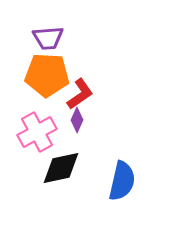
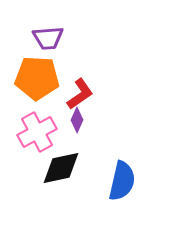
orange pentagon: moved 10 px left, 3 px down
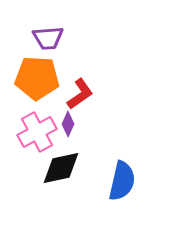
purple diamond: moved 9 px left, 4 px down
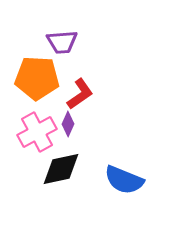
purple trapezoid: moved 14 px right, 4 px down
black diamond: moved 1 px down
blue semicircle: moved 2 px right, 1 px up; rotated 99 degrees clockwise
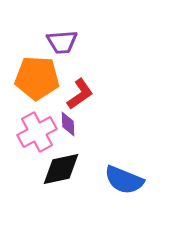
purple diamond: rotated 25 degrees counterclockwise
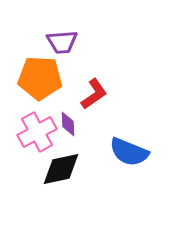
orange pentagon: moved 3 px right
red L-shape: moved 14 px right
blue semicircle: moved 5 px right, 28 px up
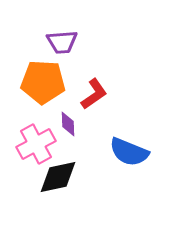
orange pentagon: moved 3 px right, 4 px down
pink cross: moved 1 px left, 12 px down
black diamond: moved 3 px left, 8 px down
